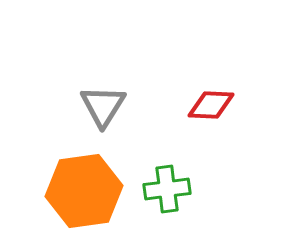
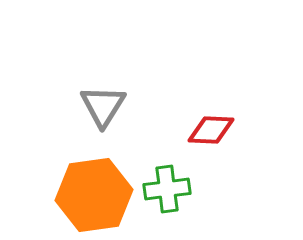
red diamond: moved 25 px down
orange hexagon: moved 10 px right, 4 px down
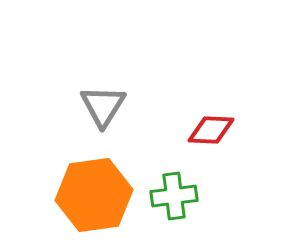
green cross: moved 7 px right, 7 px down
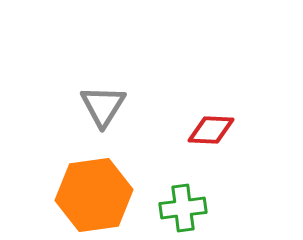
green cross: moved 9 px right, 12 px down
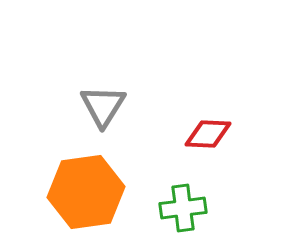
red diamond: moved 3 px left, 4 px down
orange hexagon: moved 8 px left, 3 px up
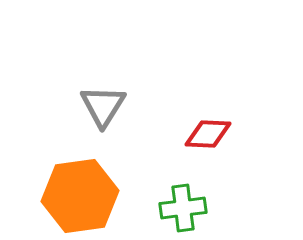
orange hexagon: moved 6 px left, 4 px down
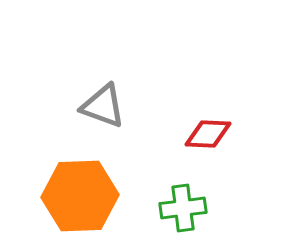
gray triangle: rotated 42 degrees counterclockwise
orange hexagon: rotated 6 degrees clockwise
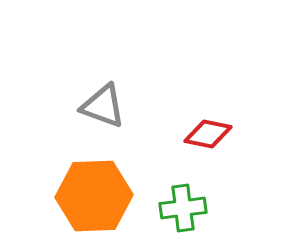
red diamond: rotated 9 degrees clockwise
orange hexagon: moved 14 px right
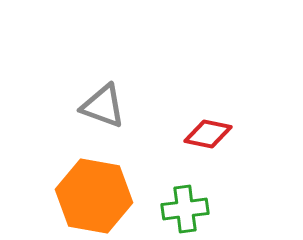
orange hexagon: rotated 12 degrees clockwise
green cross: moved 2 px right, 1 px down
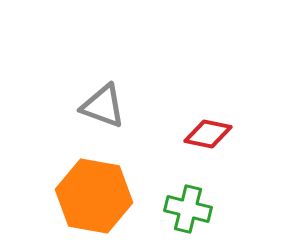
green cross: moved 3 px right; rotated 21 degrees clockwise
